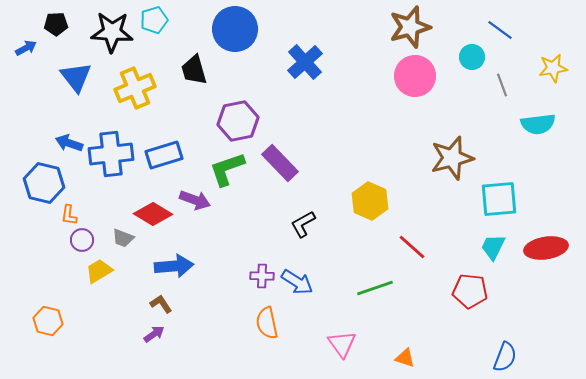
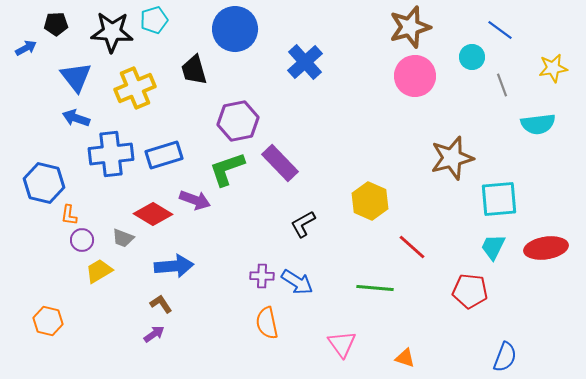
blue arrow at (69, 143): moved 7 px right, 25 px up
green line at (375, 288): rotated 24 degrees clockwise
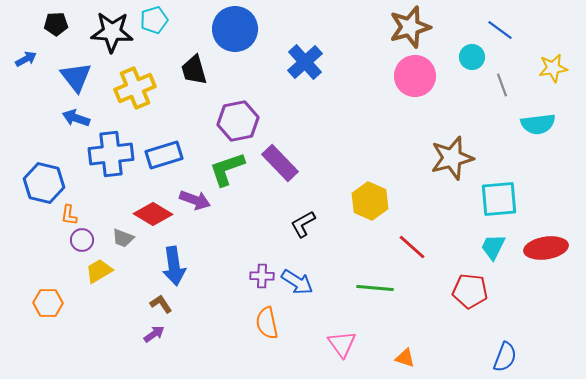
blue arrow at (26, 48): moved 11 px down
blue arrow at (174, 266): rotated 87 degrees clockwise
orange hexagon at (48, 321): moved 18 px up; rotated 12 degrees counterclockwise
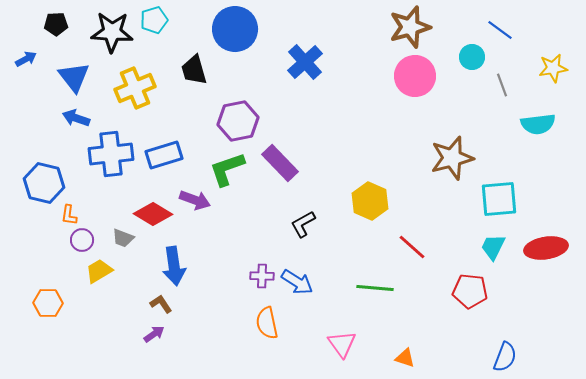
blue triangle at (76, 77): moved 2 px left
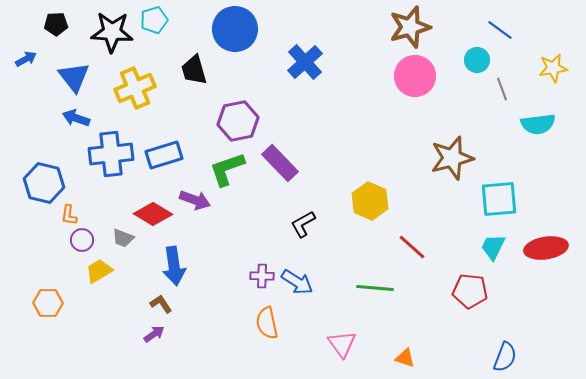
cyan circle at (472, 57): moved 5 px right, 3 px down
gray line at (502, 85): moved 4 px down
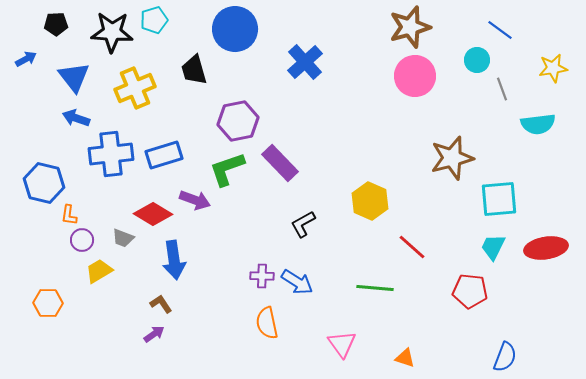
blue arrow at (174, 266): moved 6 px up
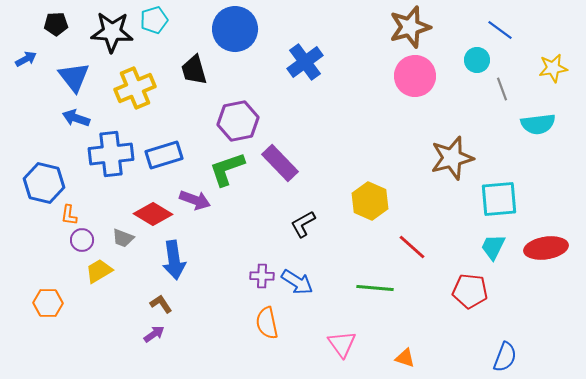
blue cross at (305, 62): rotated 6 degrees clockwise
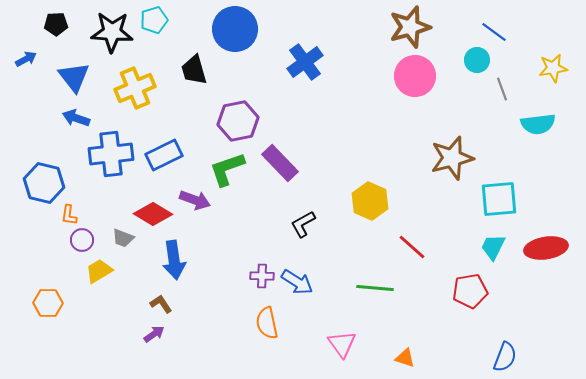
blue line at (500, 30): moved 6 px left, 2 px down
blue rectangle at (164, 155): rotated 9 degrees counterclockwise
red pentagon at (470, 291): rotated 16 degrees counterclockwise
